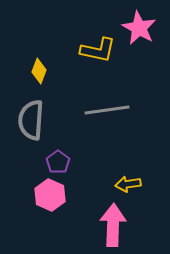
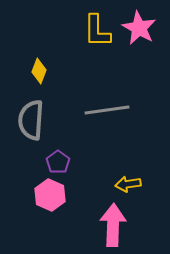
yellow L-shape: moved 1 px left, 19 px up; rotated 78 degrees clockwise
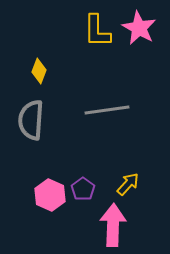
purple pentagon: moved 25 px right, 27 px down
yellow arrow: rotated 140 degrees clockwise
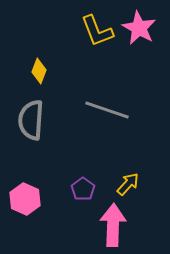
yellow L-shape: rotated 21 degrees counterclockwise
gray line: rotated 27 degrees clockwise
pink hexagon: moved 25 px left, 4 px down
